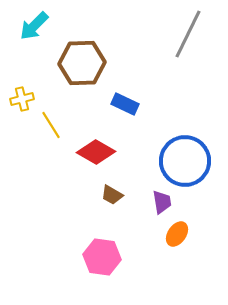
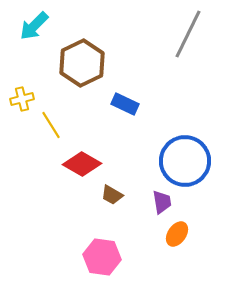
brown hexagon: rotated 24 degrees counterclockwise
red diamond: moved 14 px left, 12 px down
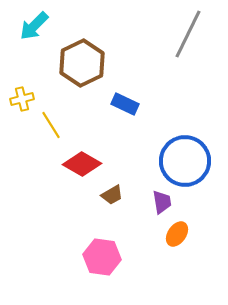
brown trapezoid: rotated 60 degrees counterclockwise
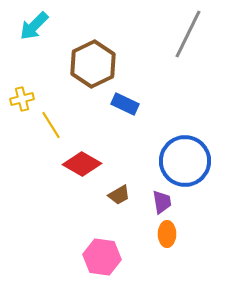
brown hexagon: moved 11 px right, 1 px down
brown trapezoid: moved 7 px right
orange ellipse: moved 10 px left; rotated 35 degrees counterclockwise
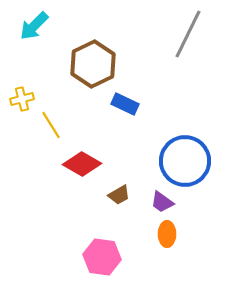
purple trapezoid: rotated 135 degrees clockwise
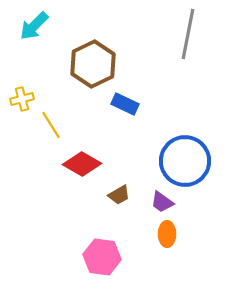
gray line: rotated 15 degrees counterclockwise
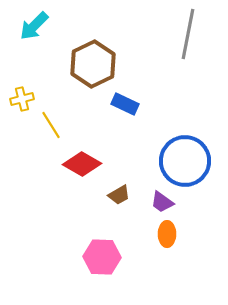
pink hexagon: rotated 6 degrees counterclockwise
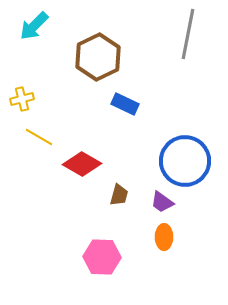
brown hexagon: moved 5 px right, 7 px up
yellow line: moved 12 px left, 12 px down; rotated 28 degrees counterclockwise
brown trapezoid: rotated 45 degrees counterclockwise
orange ellipse: moved 3 px left, 3 px down
